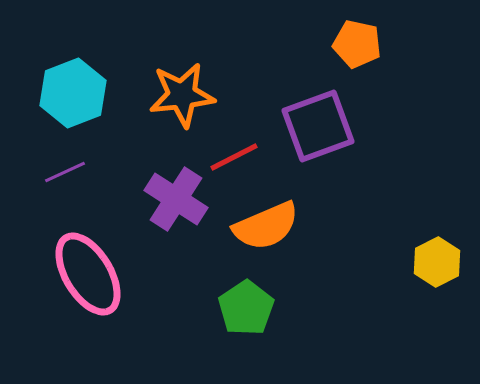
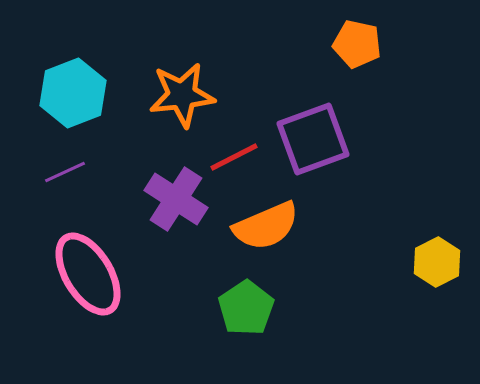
purple square: moved 5 px left, 13 px down
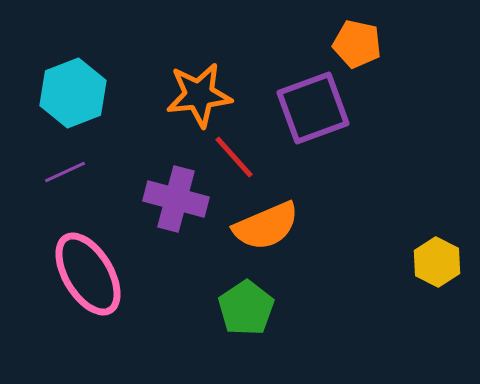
orange star: moved 17 px right
purple square: moved 31 px up
red line: rotated 75 degrees clockwise
purple cross: rotated 18 degrees counterclockwise
yellow hexagon: rotated 6 degrees counterclockwise
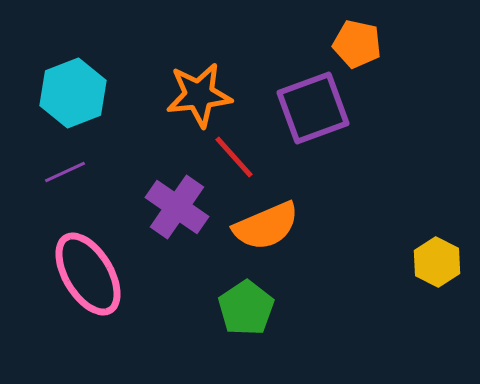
purple cross: moved 1 px right, 8 px down; rotated 20 degrees clockwise
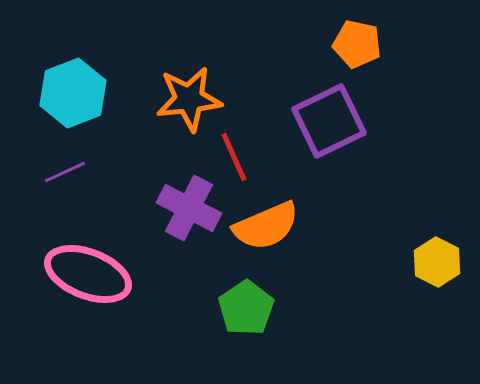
orange star: moved 10 px left, 4 px down
purple square: moved 16 px right, 13 px down; rotated 6 degrees counterclockwise
red line: rotated 18 degrees clockwise
purple cross: moved 12 px right, 1 px down; rotated 8 degrees counterclockwise
pink ellipse: rotated 38 degrees counterclockwise
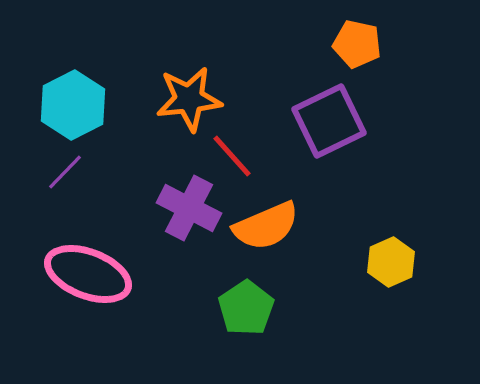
cyan hexagon: moved 12 px down; rotated 6 degrees counterclockwise
red line: moved 2 px left, 1 px up; rotated 18 degrees counterclockwise
purple line: rotated 21 degrees counterclockwise
yellow hexagon: moved 46 px left; rotated 9 degrees clockwise
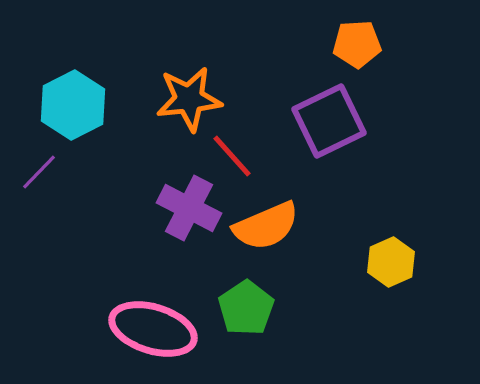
orange pentagon: rotated 15 degrees counterclockwise
purple line: moved 26 px left
pink ellipse: moved 65 px right, 55 px down; rotated 4 degrees counterclockwise
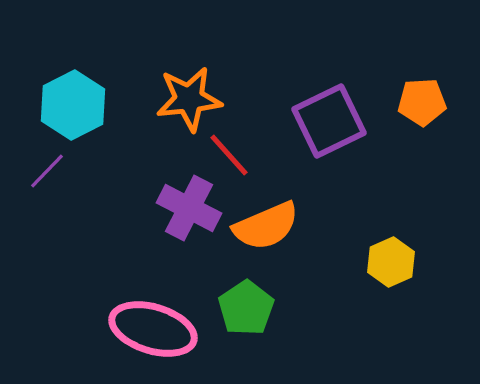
orange pentagon: moved 65 px right, 58 px down
red line: moved 3 px left, 1 px up
purple line: moved 8 px right, 1 px up
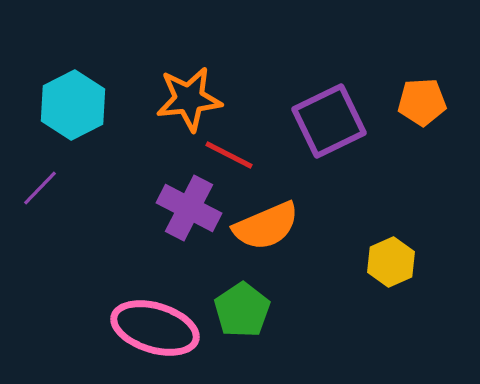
red line: rotated 21 degrees counterclockwise
purple line: moved 7 px left, 17 px down
green pentagon: moved 4 px left, 2 px down
pink ellipse: moved 2 px right, 1 px up
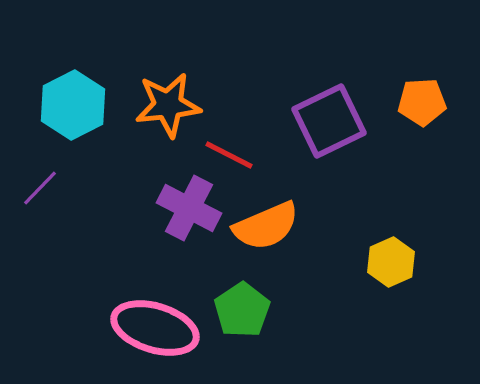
orange star: moved 21 px left, 6 px down
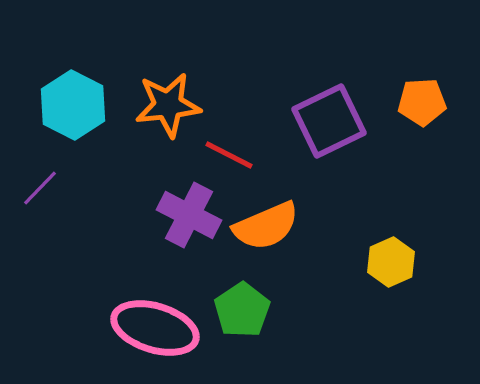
cyan hexagon: rotated 6 degrees counterclockwise
purple cross: moved 7 px down
